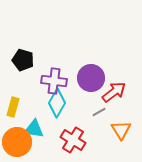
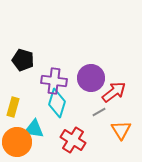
cyan diamond: rotated 12 degrees counterclockwise
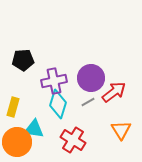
black pentagon: rotated 20 degrees counterclockwise
purple cross: rotated 20 degrees counterclockwise
cyan diamond: moved 1 px right, 1 px down
gray line: moved 11 px left, 10 px up
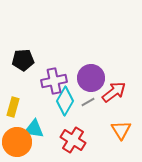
cyan diamond: moved 7 px right, 3 px up; rotated 12 degrees clockwise
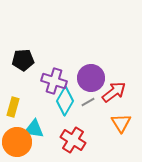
purple cross: rotated 30 degrees clockwise
orange triangle: moved 7 px up
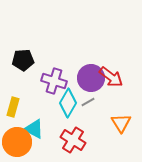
red arrow: moved 3 px left, 15 px up; rotated 75 degrees clockwise
cyan diamond: moved 3 px right, 2 px down
cyan triangle: rotated 20 degrees clockwise
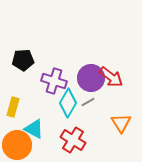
orange circle: moved 3 px down
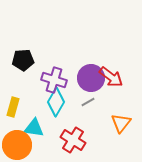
purple cross: moved 1 px up
cyan diamond: moved 12 px left, 1 px up
orange triangle: rotated 10 degrees clockwise
cyan triangle: moved 1 px up; rotated 20 degrees counterclockwise
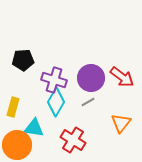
red arrow: moved 11 px right
